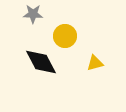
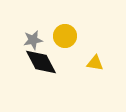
gray star: moved 26 px down; rotated 12 degrees counterclockwise
yellow triangle: rotated 24 degrees clockwise
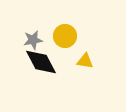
yellow triangle: moved 10 px left, 2 px up
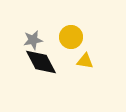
yellow circle: moved 6 px right, 1 px down
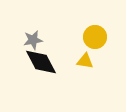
yellow circle: moved 24 px right
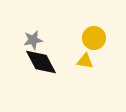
yellow circle: moved 1 px left, 1 px down
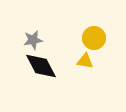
black diamond: moved 4 px down
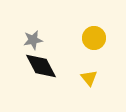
yellow triangle: moved 4 px right, 17 px down; rotated 42 degrees clockwise
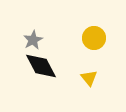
gray star: rotated 18 degrees counterclockwise
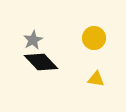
black diamond: moved 4 px up; rotated 16 degrees counterclockwise
yellow triangle: moved 7 px right, 1 px down; rotated 42 degrees counterclockwise
